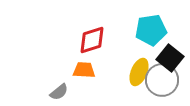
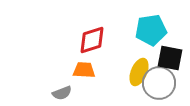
black square: rotated 28 degrees counterclockwise
gray circle: moved 3 px left, 3 px down
gray semicircle: moved 3 px right, 1 px down; rotated 18 degrees clockwise
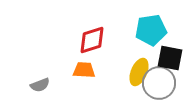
gray semicircle: moved 22 px left, 8 px up
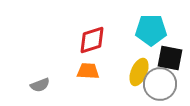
cyan pentagon: rotated 8 degrees clockwise
orange trapezoid: moved 4 px right, 1 px down
gray circle: moved 1 px right, 1 px down
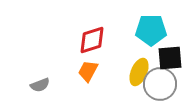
black square: rotated 16 degrees counterclockwise
orange trapezoid: rotated 65 degrees counterclockwise
